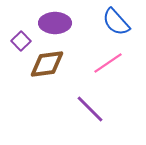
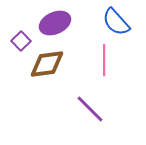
purple ellipse: rotated 24 degrees counterclockwise
pink line: moved 4 px left, 3 px up; rotated 56 degrees counterclockwise
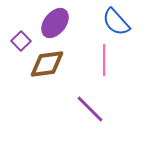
purple ellipse: rotated 28 degrees counterclockwise
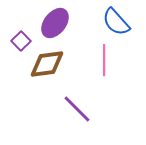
purple line: moved 13 px left
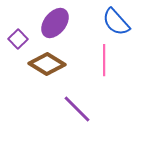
purple square: moved 3 px left, 2 px up
brown diamond: rotated 39 degrees clockwise
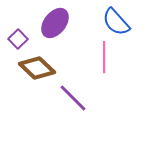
pink line: moved 3 px up
brown diamond: moved 10 px left, 4 px down; rotated 12 degrees clockwise
purple line: moved 4 px left, 11 px up
